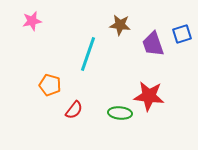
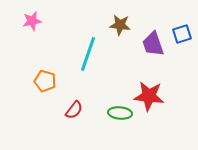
orange pentagon: moved 5 px left, 4 px up
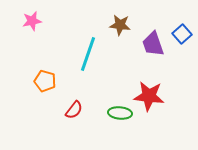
blue square: rotated 24 degrees counterclockwise
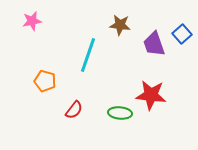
purple trapezoid: moved 1 px right
cyan line: moved 1 px down
red star: moved 2 px right, 1 px up
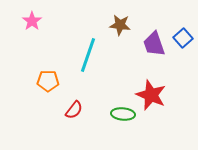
pink star: rotated 24 degrees counterclockwise
blue square: moved 1 px right, 4 px down
orange pentagon: moved 3 px right; rotated 15 degrees counterclockwise
red star: rotated 16 degrees clockwise
green ellipse: moved 3 px right, 1 px down
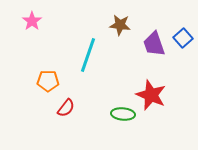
red semicircle: moved 8 px left, 2 px up
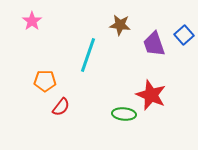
blue square: moved 1 px right, 3 px up
orange pentagon: moved 3 px left
red semicircle: moved 5 px left, 1 px up
green ellipse: moved 1 px right
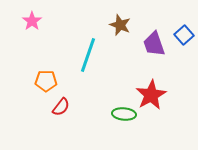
brown star: rotated 15 degrees clockwise
orange pentagon: moved 1 px right
red star: rotated 20 degrees clockwise
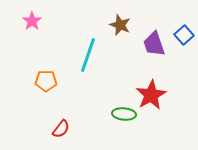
red semicircle: moved 22 px down
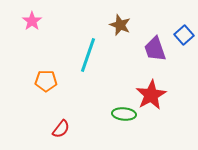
purple trapezoid: moved 1 px right, 5 px down
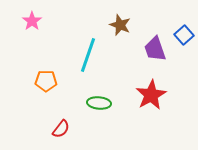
green ellipse: moved 25 px left, 11 px up
